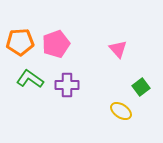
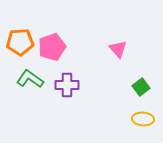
pink pentagon: moved 4 px left, 3 px down
yellow ellipse: moved 22 px right, 8 px down; rotated 30 degrees counterclockwise
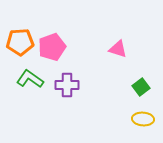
pink triangle: rotated 30 degrees counterclockwise
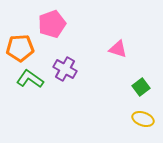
orange pentagon: moved 6 px down
pink pentagon: moved 23 px up
purple cross: moved 2 px left, 16 px up; rotated 30 degrees clockwise
yellow ellipse: rotated 15 degrees clockwise
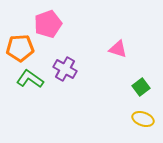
pink pentagon: moved 4 px left
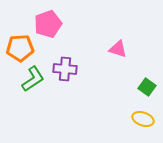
purple cross: rotated 25 degrees counterclockwise
green L-shape: moved 3 px right; rotated 112 degrees clockwise
green square: moved 6 px right; rotated 18 degrees counterclockwise
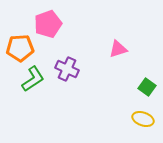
pink triangle: rotated 36 degrees counterclockwise
purple cross: moved 2 px right; rotated 20 degrees clockwise
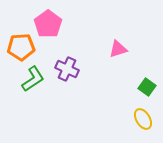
pink pentagon: rotated 16 degrees counterclockwise
orange pentagon: moved 1 px right, 1 px up
yellow ellipse: rotated 40 degrees clockwise
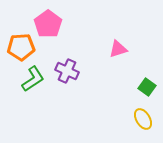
purple cross: moved 2 px down
